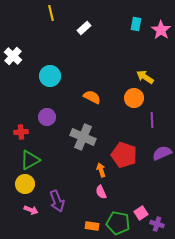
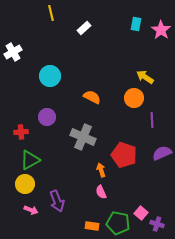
white cross: moved 4 px up; rotated 18 degrees clockwise
pink square: rotated 16 degrees counterclockwise
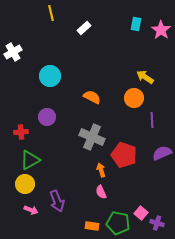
gray cross: moved 9 px right
purple cross: moved 1 px up
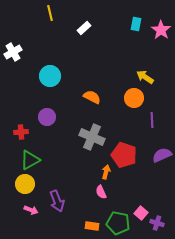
yellow line: moved 1 px left
purple semicircle: moved 2 px down
orange arrow: moved 5 px right, 2 px down; rotated 32 degrees clockwise
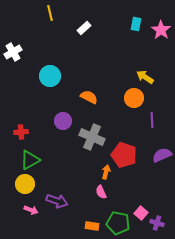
orange semicircle: moved 3 px left
purple circle: moved 16 px right, 4 px down
purple arrow: rotated 50 degrees counterclockwise
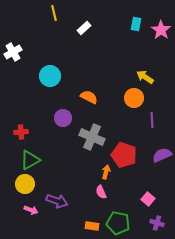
yellow line: moved 4 px right
purple circle: moved 3 px up
pink square: moved 7 px right, 14 px up
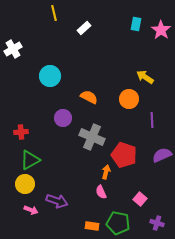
white cross: moved 3 px up
orange circle: moved 5 px left, 1 px down
pink square: moved 8 px left
